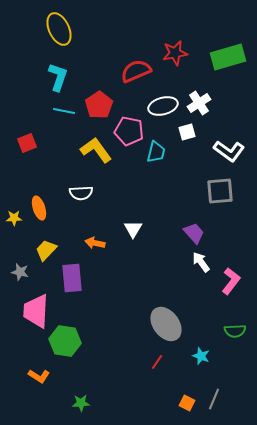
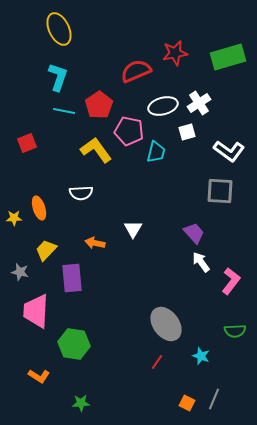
gray square: rotated 8 degrees clockwise
green hexagon: moved 9 px right, 3 px down
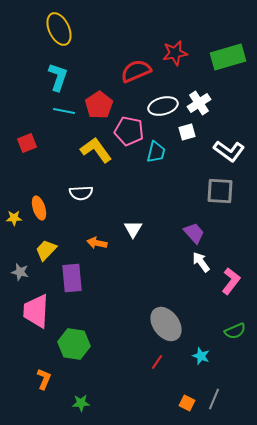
orange arrow: moved 2 px right
green semicircle: rotated 20 degrees counterclockwise
orange L-shape: moved 5 px right, 3 px down; rotated 100 degrees counterclockwise
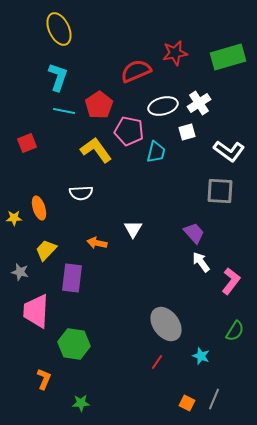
purple rectangle: rotated 12 degrees clockwise
green semicircle: rotated 35 degrees counterclockwise
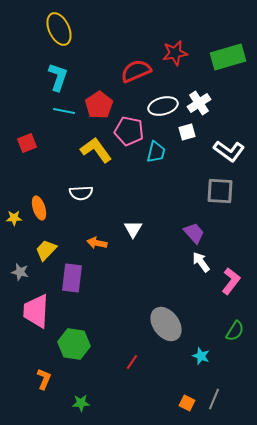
red line: moved 25 px left
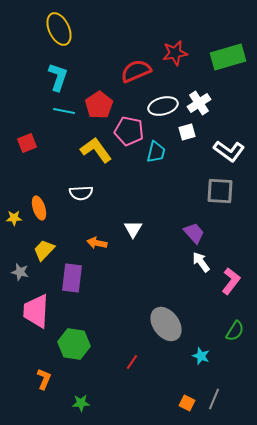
yellow trapezoid: moved 2 px left
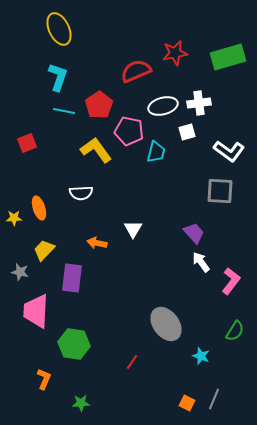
white cross: rotated 25 degrees clockwise
